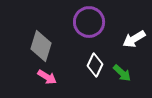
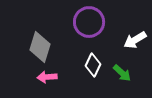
white arrow: moved 1 px right, 1 px down
gray diamond: moved 1 px left, 1 px down
white diamond: moved 2 px left
pink arrow: rotated 144 degrees clockwise
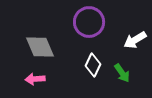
gray diamond: rotated 40 degrees counterclockwise
green arrow: rotated 12 degrees clockwise
pink arrow: moved 12 px left, 2 px down
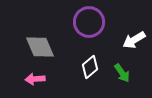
white arrow: moved 1 px left
white diamond: moved 3 px left, 2 px down; rotated 25 degrees clockwise
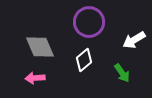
white diamond: moved 6 px left, 7 px up
pink arrow: moved 1 px up
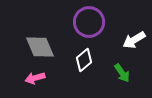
pink arrow: rotated 12 degrees counterclockwise
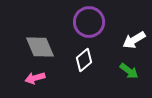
green arrow: moved 7 px right, 2 px up; rotated 18 degrees counterclockwise
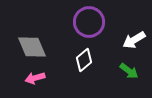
gray diamond: moved 8 px left
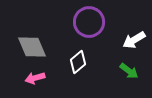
white diamond: moved 6 px left, 2 px down
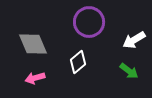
gray diamond: moved 1 px right, 3 px up
